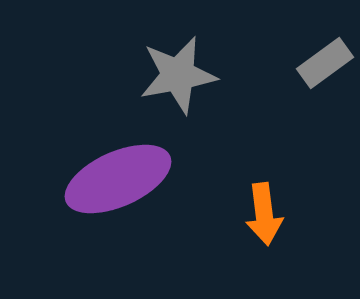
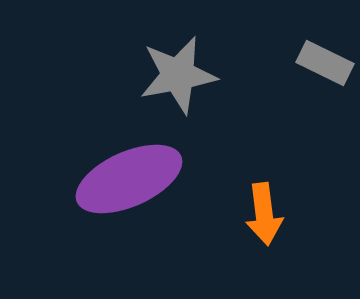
gray rectangle: rotated 62 degrees clockwise
purple ellipse: moved 11 px right
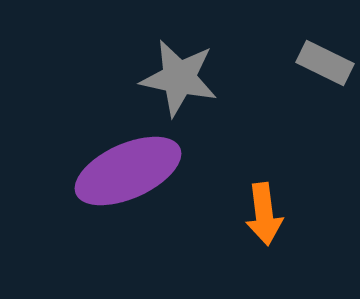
gray star: moved 1 px right, 3 px down; rotated 22 degrees clockwise
purple ellipse: moved 1 px left, 8 px up
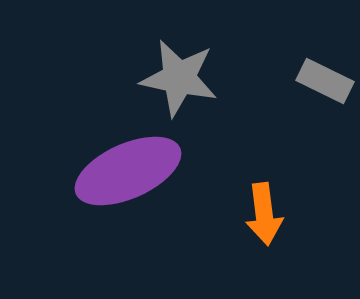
gray rectangle: moved 18 px down
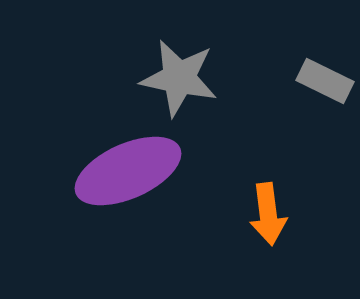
orange arrow: moved 4 px right
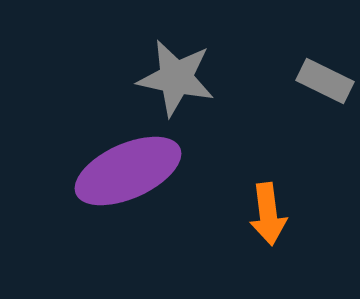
gray star: moved 3 px left
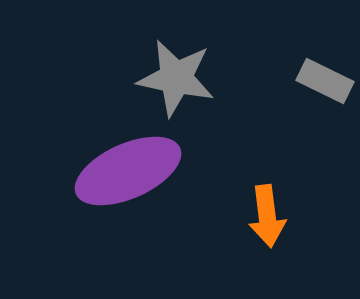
orange arrow: moved 1 px left, 2 px down
